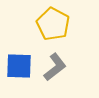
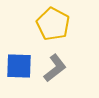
gray L-shape: moved 1 px down
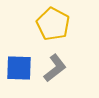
blue square: moved 2 px down
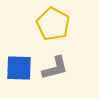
gray L-shape: rotated 24 degrees clockwise
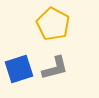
blue square: moved 1 px down; rotated 20 degrees counterclockwise
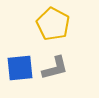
blue square: moved 1 px right, 1 px up; rotated 12 degrees clockwise
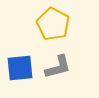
gray L-shape: moved 3 px right, 1 px up
